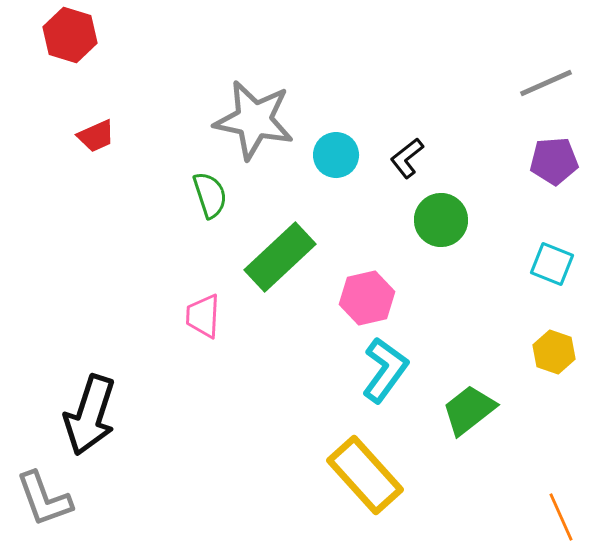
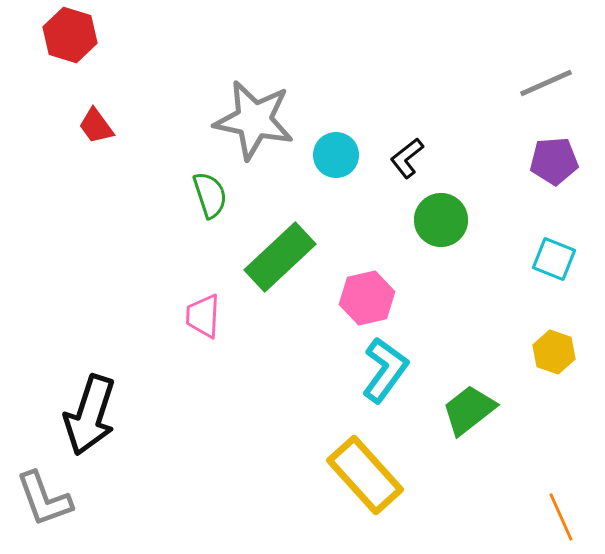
red trapezoid: moved 10 px up; rotated 78 degrees clockwise
cyan square: moved 2 px right, 5 px up
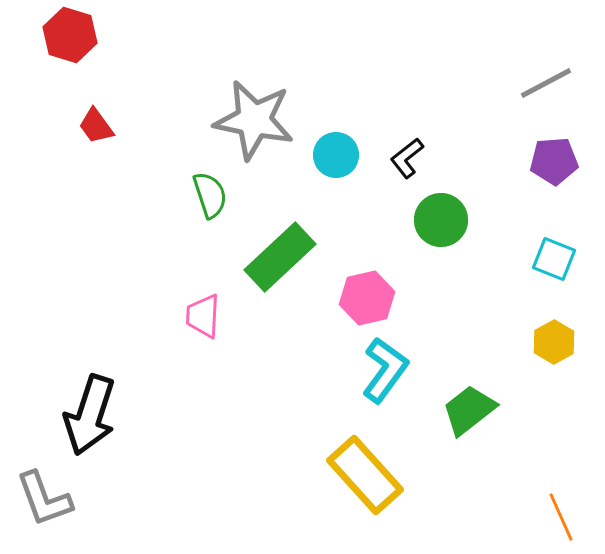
gray line: rotated 4 degrees counterclockwise
yellow hexagon: moved 10 px up; rotated 12 degrees clockwise
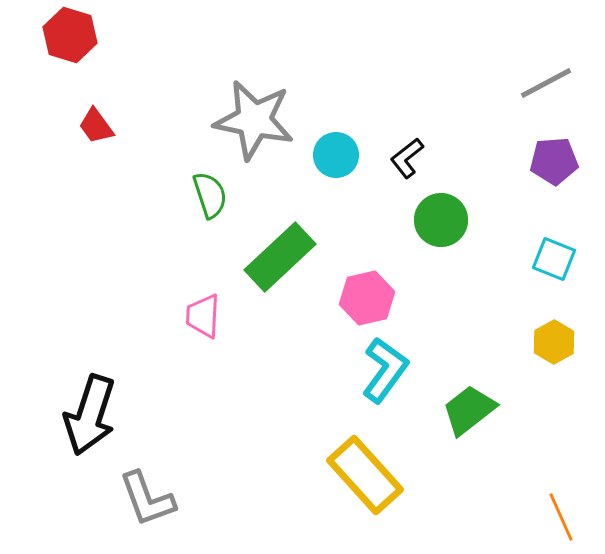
gray L-shape: moved 103 px right
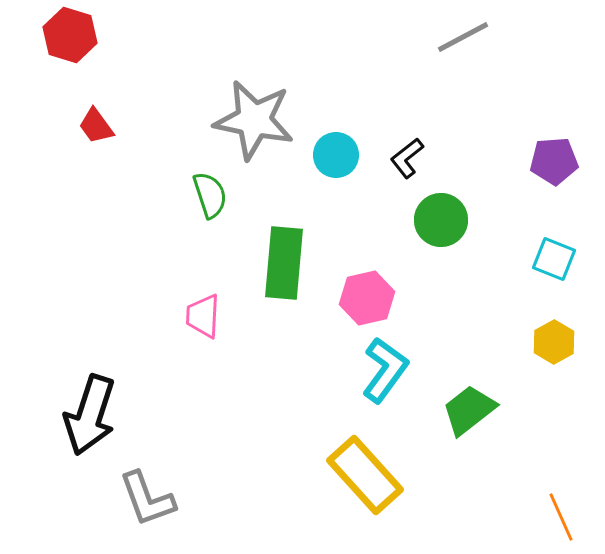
gray line: moved 83 px left, 46 px up
green rectangle: moved 4 px right, 6 px down; rotated 42 degrees counterclockwise
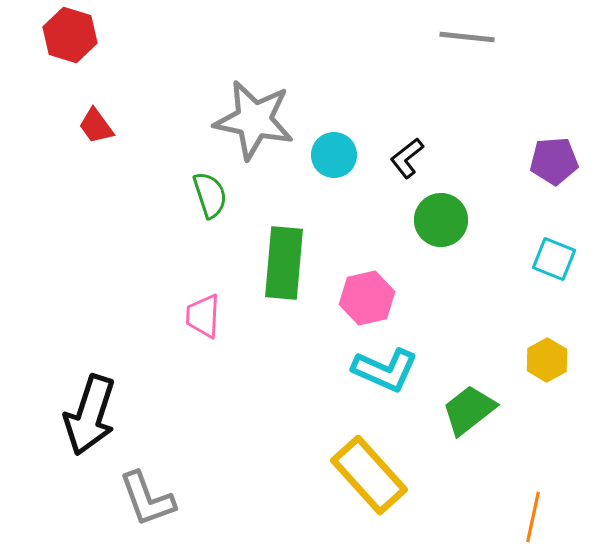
gray line: moved 4 px right; rotated 34 degrees clockwise
cyan circle: moved 2 px left
yellow hexagon: moved 7 px left, 18 px down
cyan L-shape: rotated 78 degrees clockwise
yellow rectangle: moved 4 px right
orange line: moved 28 px left; rotated 36 degrees clockwise
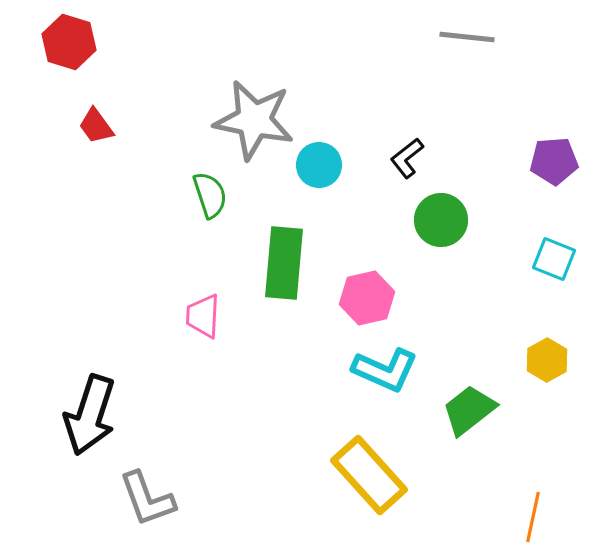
red hexagon: moved 1 px left, 7 px down
cyan circle: moved 15 px left, 10 px down
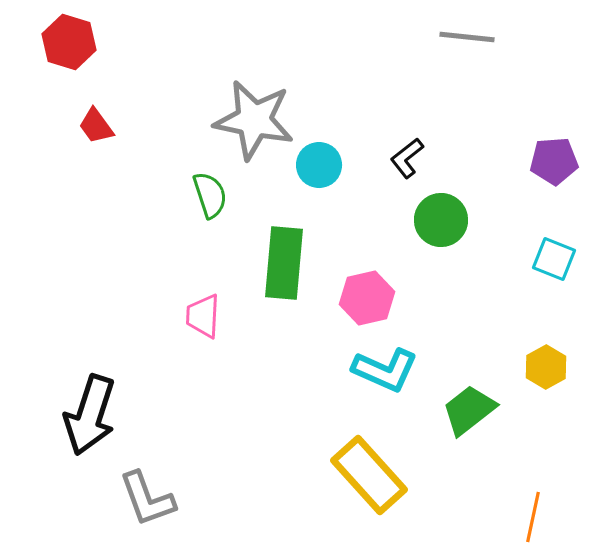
yellow hexagon: moved 1 px left, 7 px down
